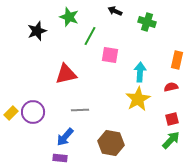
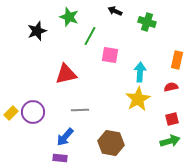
green arrow: moved 1 px left, 1 px down; rotated 30 degrees clockwise
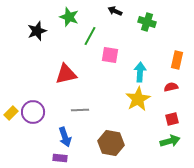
blue arrow: rotated 60 degrees counterclockwise
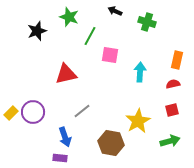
red semicircle: moved 2 px right, 3 px up
yellow star: moved 22 px down
gray line: moved 2 px right, 1 px down; rotated 36 degrees counterclockwise
red square: moved 9 px up
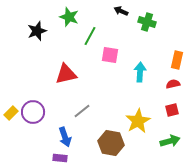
black arrow: moved 6 px right
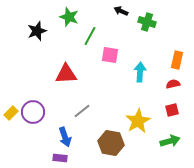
red triangle: rotated 10 degrees clockwise
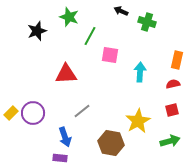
purple circle: moved 1 px down
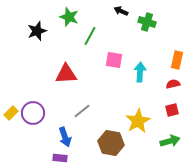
pink square: moved 4 px right, 5 px down
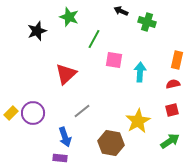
green line: moved 4 px right, 3 px down
red triangle: rotated 40 degrees counterclockwise
green arrow: rotated 18 degrees counterclockwise
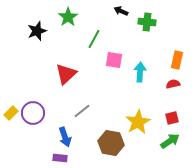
green star: moved 1 px left; rotated 18 degrees clockwise
green cross: rotated 12 degrees counterclockwise
red square: moved 8 px down
yellow star: moved 1 px down
